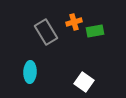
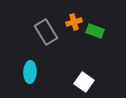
green rectangle: rotated 30 degrees clockwise
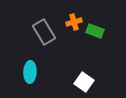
gray rectangle: moved 2 px left
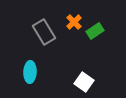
orange cross: rotated 28 degrees counterclockwise
green rectangle: rotated 54 degrees counterclockwise
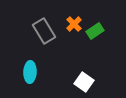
orange cross: moved 2 px down
gray rectangle: moved 1 px up
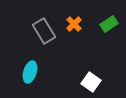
green rectangle: moved 14 px right, 7 px up
cyan ellipse: rotated 15 degrees clockwise
white square: moved 7 px right
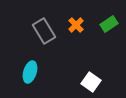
orange cross: moved 2 px right, 1 px down
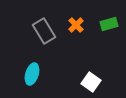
green rectangle: rotated 18 degrees clockwise
cyan ellipse: moved 2 px right, 2 px down
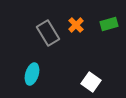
gray rectangle: moved 4 px right, 2 px down
